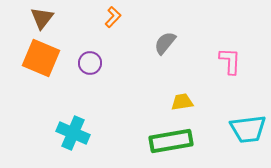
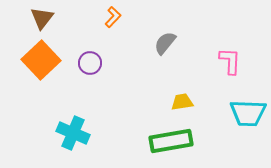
orange square: moved 2 px down; rotated 24 degrees clockwise
cyan trapezoid: moved 16 px up; rotated 9 degrees clockwise
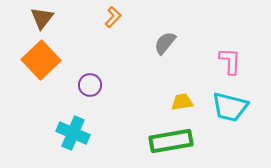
purple circle: moved 22 px down
cyan trapezoid: moved 18 px left, 6 px up; rotated 12 degrees clockwise
